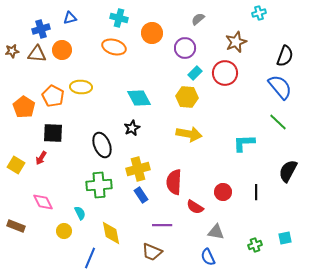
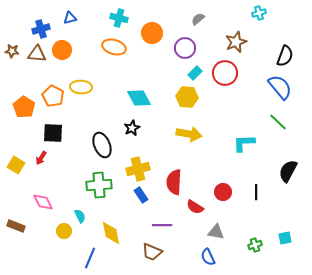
brown star at (12, 51): rotated 16 degrees clockwise
cyan semicircle at (80, 213): moved 3 px down
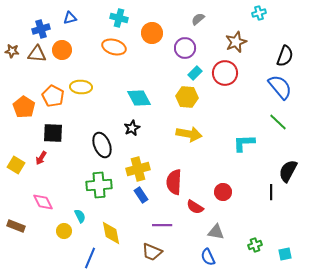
black line at (256, 192): moved 15 px right
cyan square at (285, 238): moved 16 px down
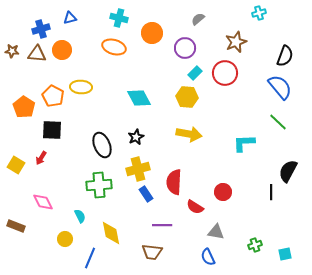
black star at (132, 128): moved 4 px right, 9 px down
black square at (53, 133): moved 1 px left, 3 px up
blue rectangle at (141, 195): moved 5 px right, 1 px up
yellow circle at (64, 231): moved 1 px right, 8 px down
brown trapezoid at (152, 252): rotated 15 degrees counterclockwise
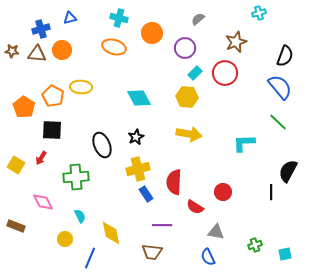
green cross at (99, 185): moved 23 px left, 8 px up
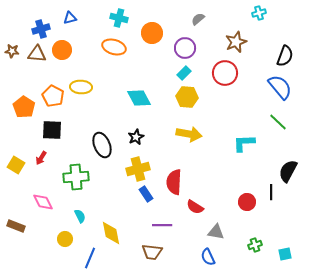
cyan rectangle at (195, 73): moved 11 px left
red circle at (223, 192): moved 24 px right, 10 px down
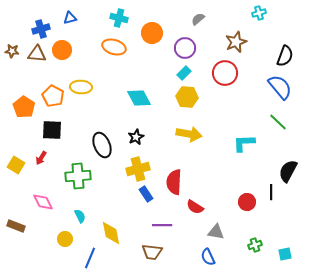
green cross at (76, 177): moved 2 px right, 1 px up
